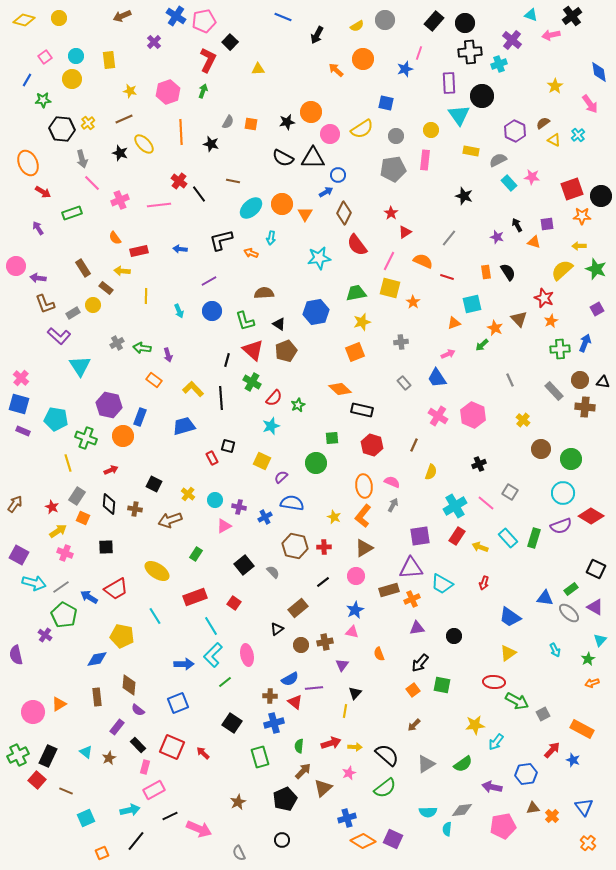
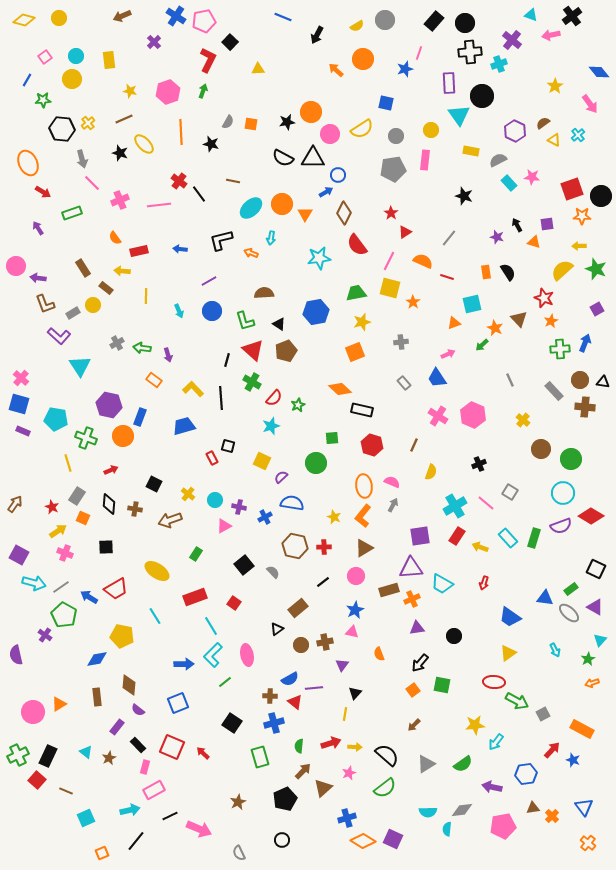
blue diamond at (599, 72): rotated 30 degrees counterclockwise
yellow line at (345, 711): moved 3 px down
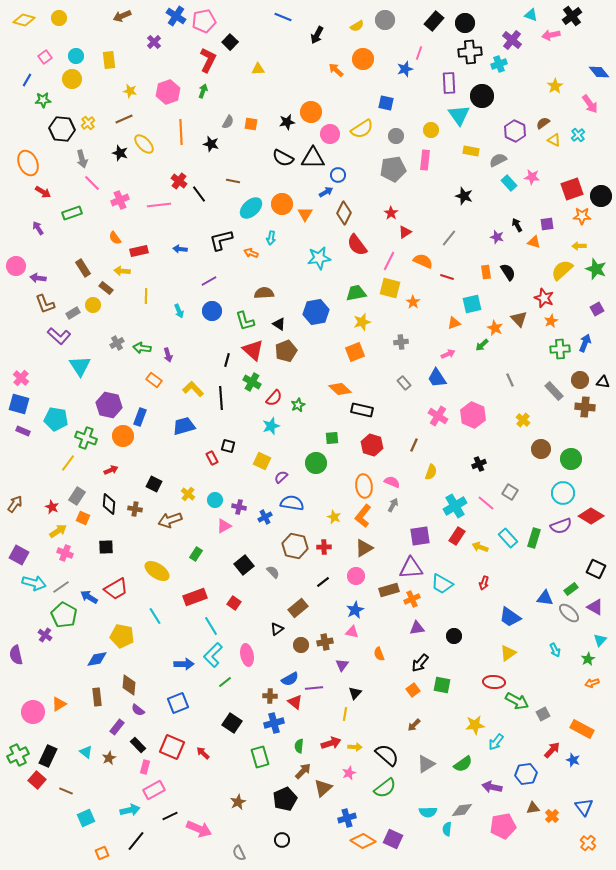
yellow line at (68, 463): rotated 54 degrees clockwise
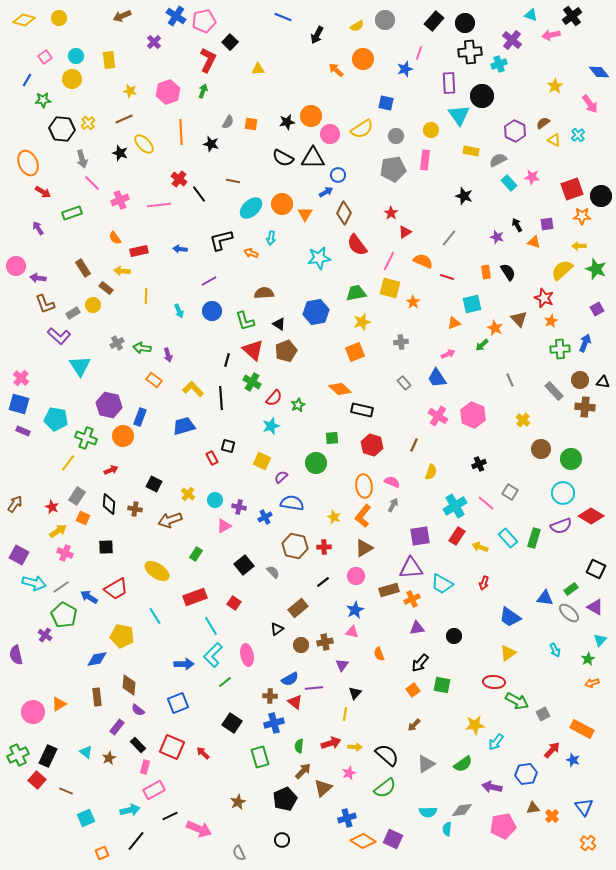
orange circle at (311, 112): moved 4 px down
red cross at (179, 181): moved 2 px up
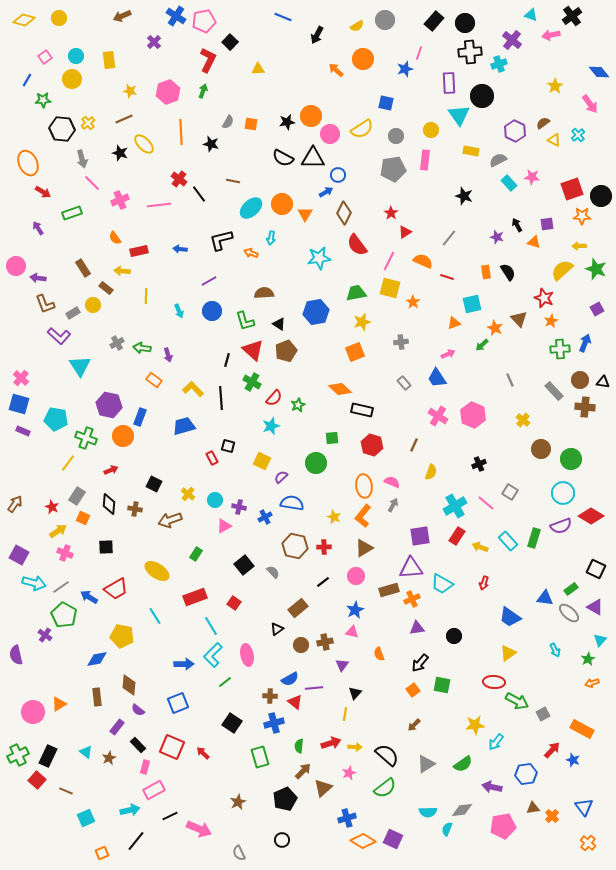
cyan rectangle at (508, 538): moved 3 px down
cyan semicircle at (447, 829): rotated 16 degrees clockwise
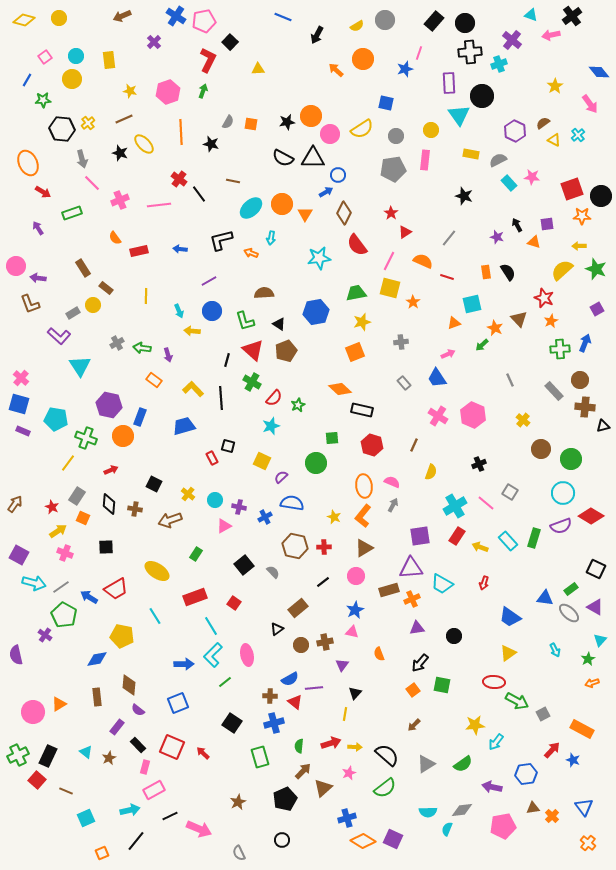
yellow rectangle at (471, 151): moved 3 px down
yellow arrow at (122, 271): moved 70 px right, 60 px down
brown L-shape at (45, 304): moved 15 px left
black triangle at (603, 382): moved 44 px down; rotated 24 degrees counterclockwise
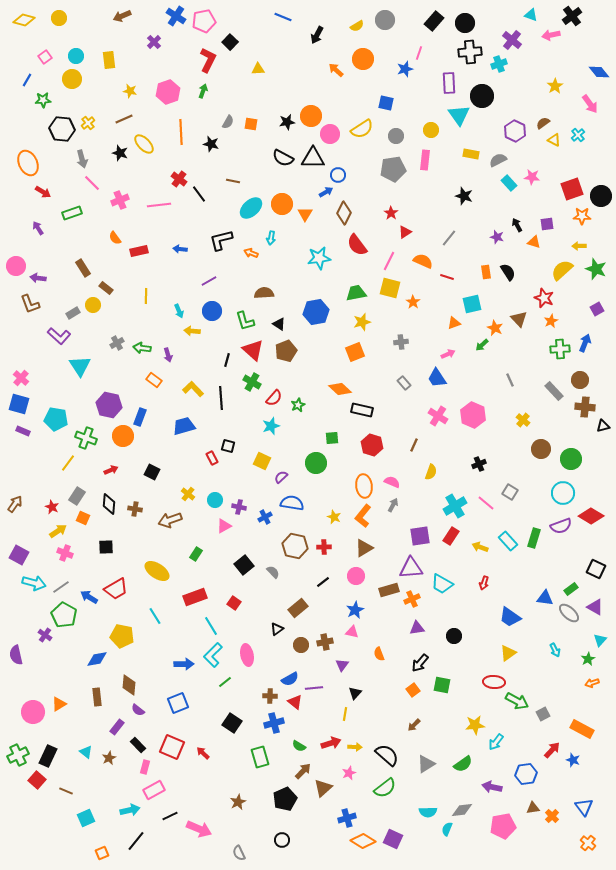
black square at (154, 484): moved 2 px left, 12 px up
red rectangle at (457, 536): moved 6 px left
green semicircle at (299, 746): rotated 64 degrees counterclockwise
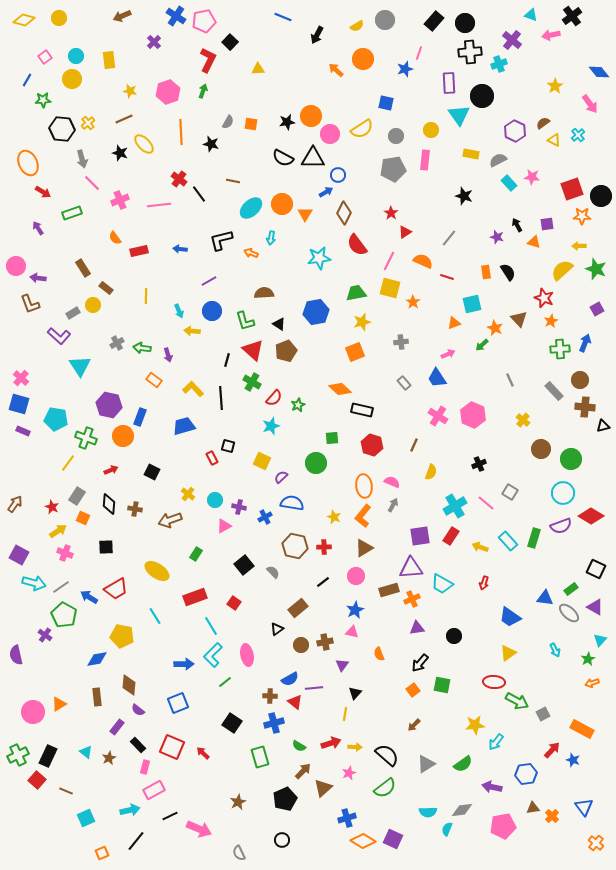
orange cross at (588, 843): moved 8 px right
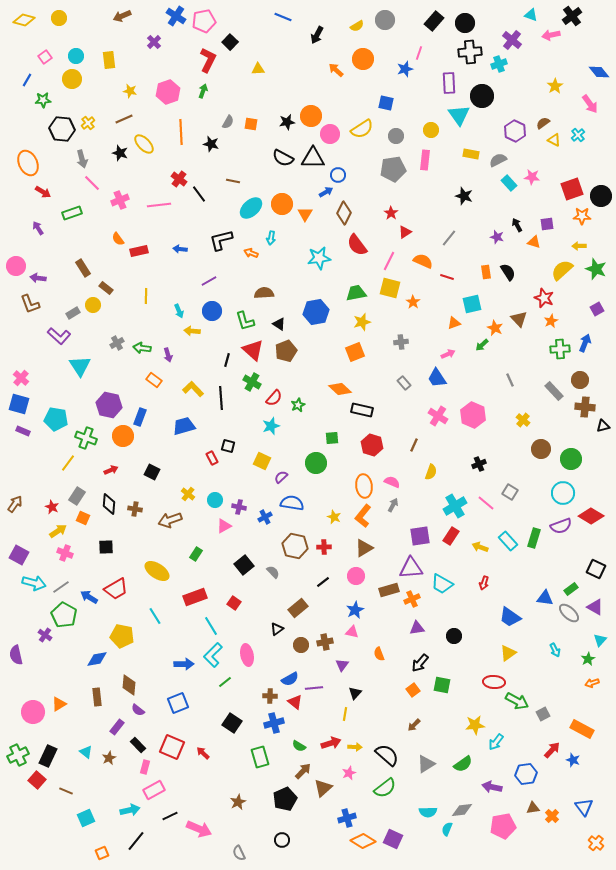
orange semicircle at (115, 238): moved 3 px right, 1 px down
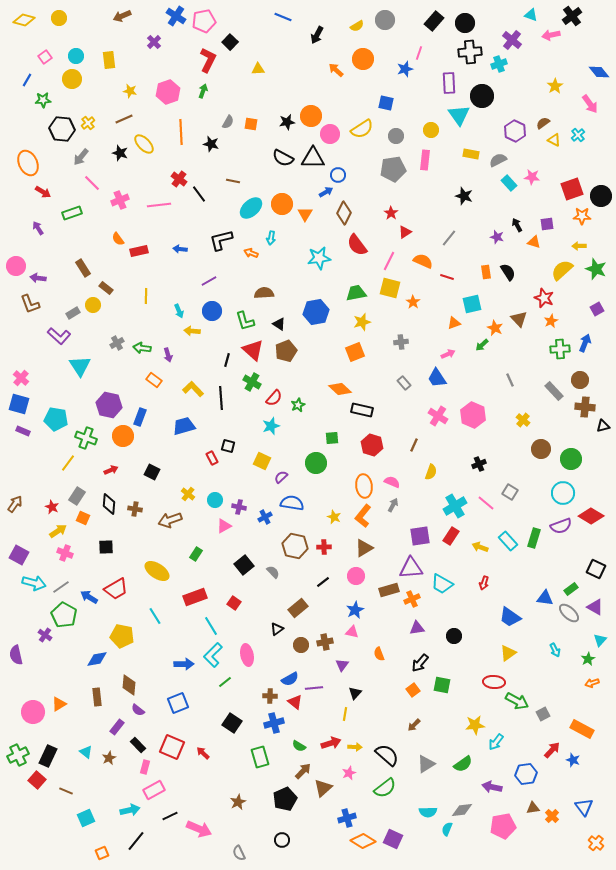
gray arrow at (82, 159): moved 1 px left, 2 px up; rotated 54 degrees clockwise
